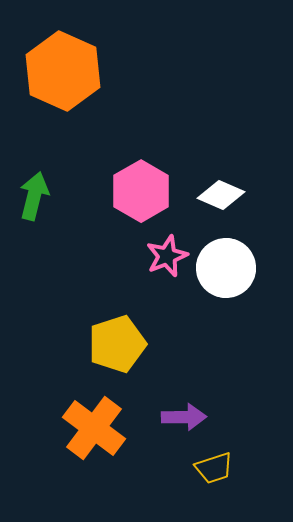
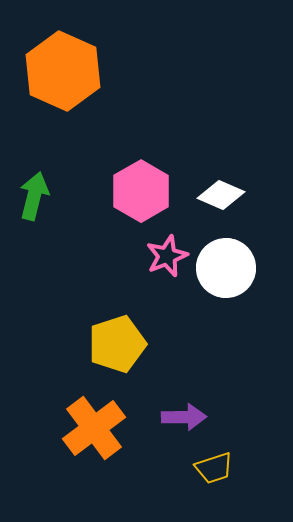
orange cross: rotated 16 degrees clockwise
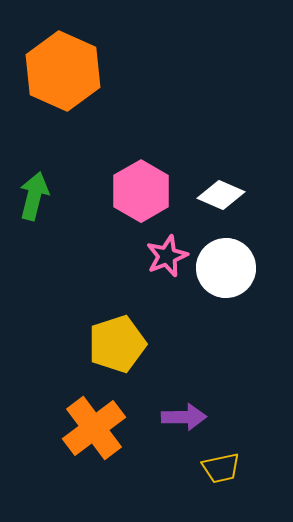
yellow trapezoid: moved 7 px right; rotated 6 degrees clockwise
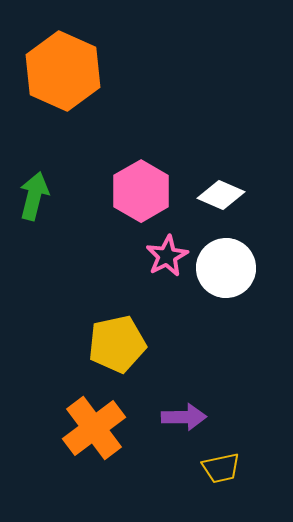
pink star: rotated 6 degrees counterclockwise
yellow pentagon: rotated 6 degrees clockwise
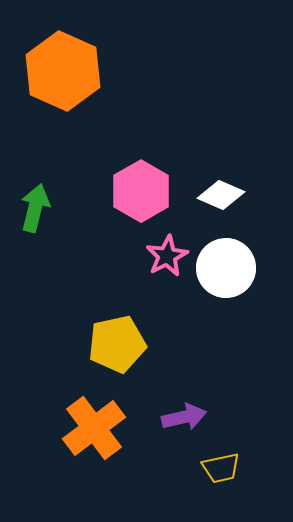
green arrow: moved 1 px right, 12 px down
purple arrow: rotated 12 degrees counterclockwise
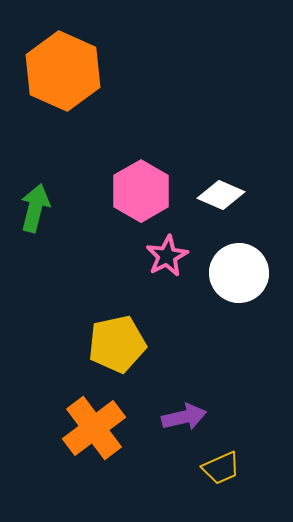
white circle: moved 13 px right, 5 px down
yellow trapezoid: rotated 12 degrees counterclockwise
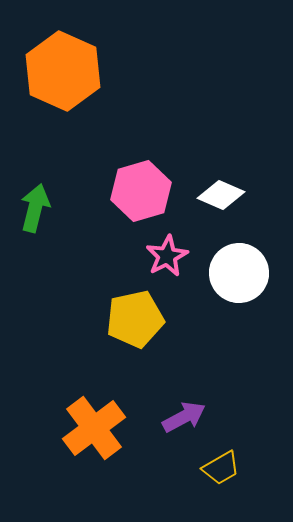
pink hexagon: rotated 14 degrees clockwise
yellow pentagon: moved 18 px right, 25 px up
purple arrow: rotated 15 degrees counterclockwise
yellow trapezoid: rotated 6 degrees counterclockwise
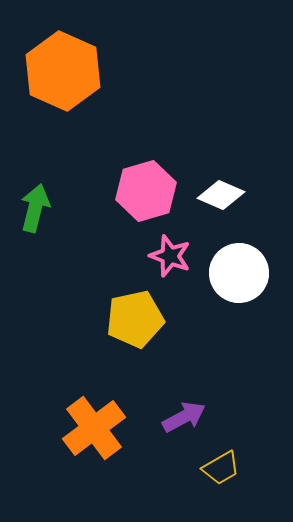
pink hexagon: moved 5 px right
pink star: moved 3 px right; rotated 24 degrees counterclockwise
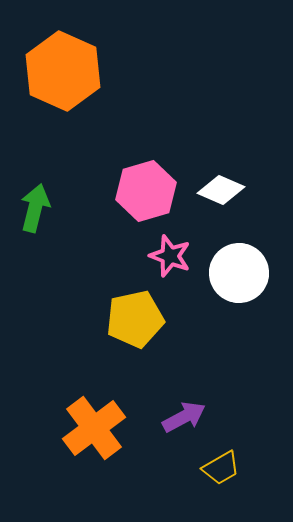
white diamond: moved 5 px up
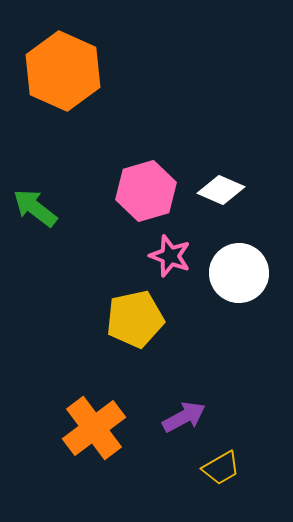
green arrow: rotated 66 degrees counterclockwise
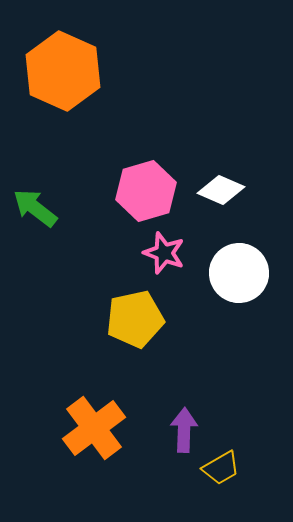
pink star: moved 6 px left, 3 px up
purple arrow: moved 13 px down; rotated 60 degrees counterclockwise
